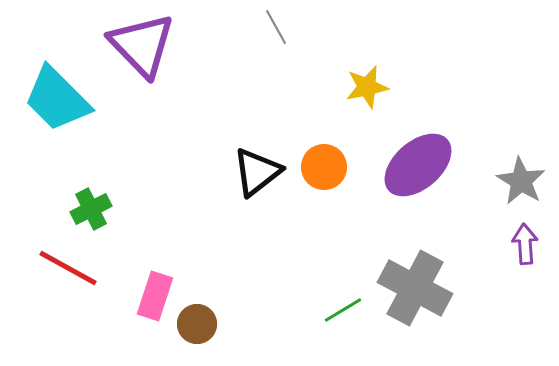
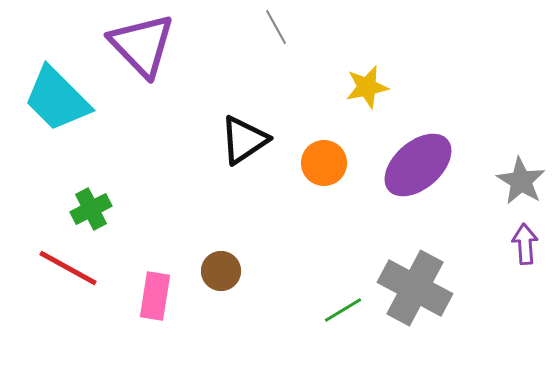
orange circle: moved 4 px up
black triangle: moved 13 px left, 32 px up; rotated 4 degrees clockwise
pink rectangle: rotated 9 degrees counterclockwise
brown circle: moved 24 px right, 53 px up
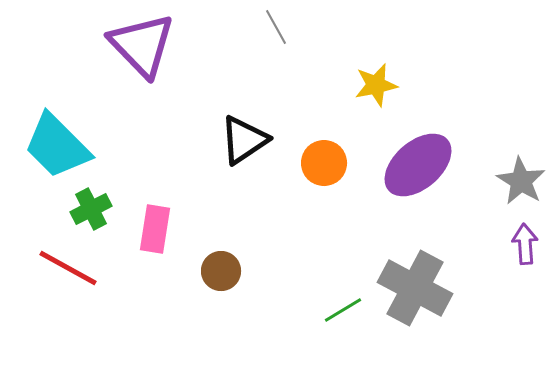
yellow star: moved 9 px right, 2 px up
cyan trapezoid: moved 47 px down
pink rectangle: moved 67 px up
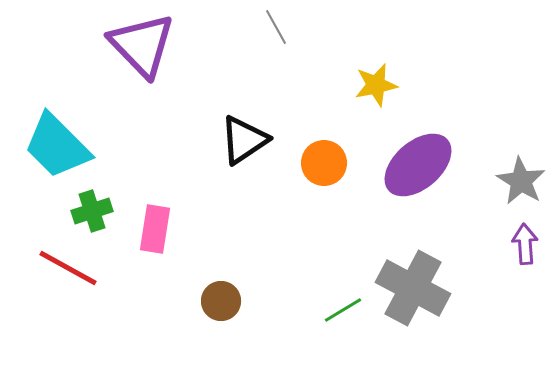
green cross: moved 1 px right, 2 px down; rotated 9 degrees clockwise
brown circle: moved 30 px down
gray cross: moved 2 px left
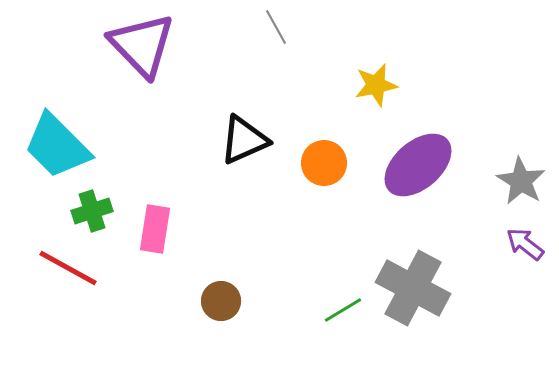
black triangle: rotated 10 degrees clockwise
purple arrow: rotated 48 degrees counterclockwise
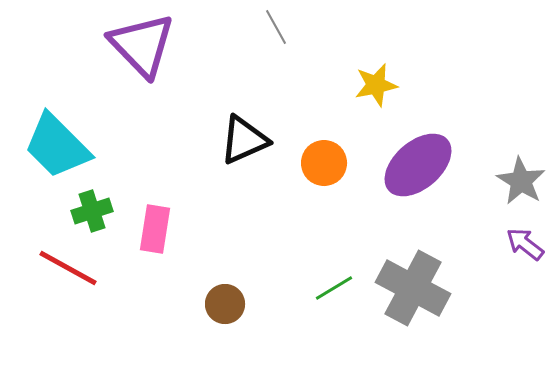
brown circle: moved 4 px right, 3 px down
green line: moved 9 px left, 22 px up
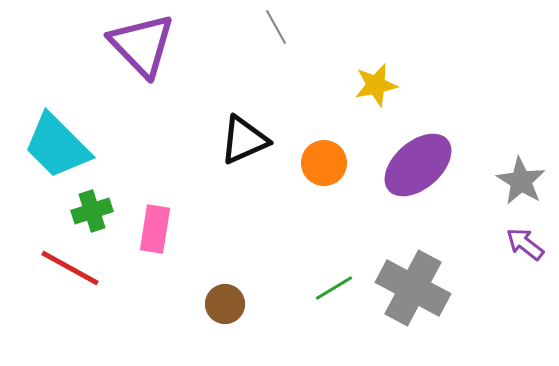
red line: moved 2 px right
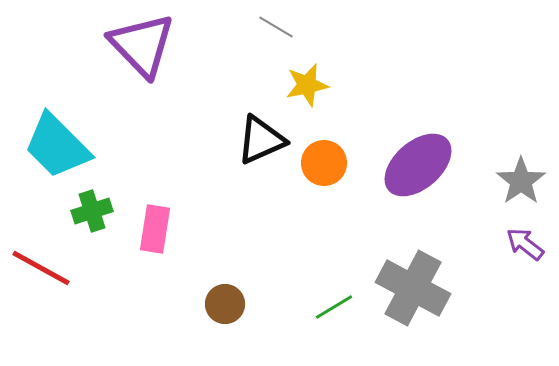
gray line: rotated 30 degrees counterclockwise
yellow star: moved 69 px left
black triangle: moved 17 px right
gray star: rotated 6 degrees clockwise
red line: moved 29 px left
green line: moved 19 px down
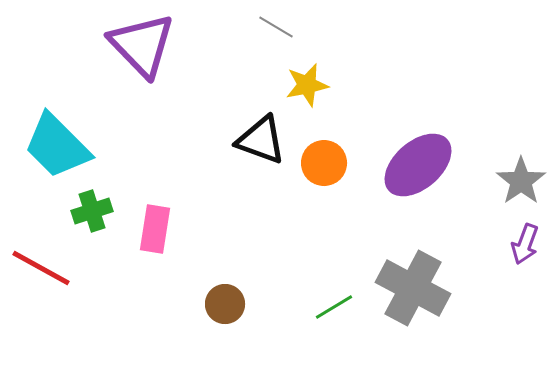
black triangle: rotated 44 degrees clockwise
purple arrow: rotated 108 degrees counterclockwise
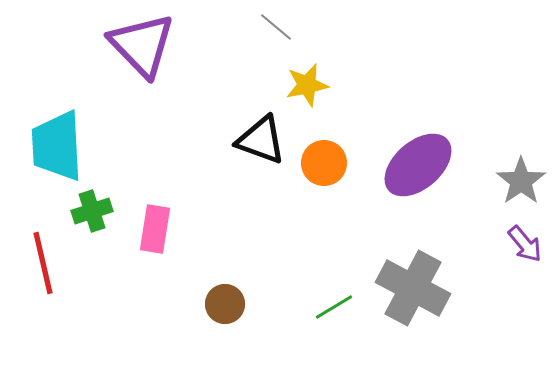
gray line: rotated 9 degrees clockwise
cyan trapezoid: rotated 42 degrees clockwise
purple arrow: rotated 60 degrees counterclockwise
red line: moved 2 px right, 5 px up; rotated 48 degrees clockwise
